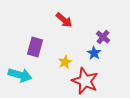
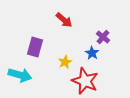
blue star: moved 2 px left
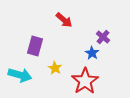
purple rectangle: moved 1 px up
yellow star: moved 10 px left, 6 px down; rotated 16 degrees counterclockwise
red star: rotated 16 degrees clockwise
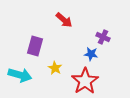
purple cross: rotated 16 degrees counterclockwise
blue star: moved 1 px left, 1 px down; rotated 24 degrees counterclockwise
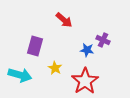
purple cross: moved 3 px down
blue star: moved 4 px left, 4 px up
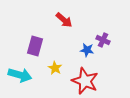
red star: rotated 16 degrees counterclockwise
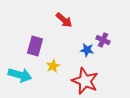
yellow star: moved 2 px left, 2 px up; rotated 16 degrees clockwise
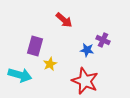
yellow star: moved 3 px left, 2 px up
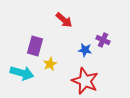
blue star: moved 2 px left
cyan arrow: moved 2 px right, 2 px up
